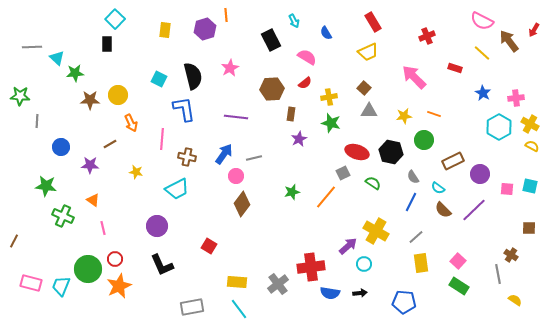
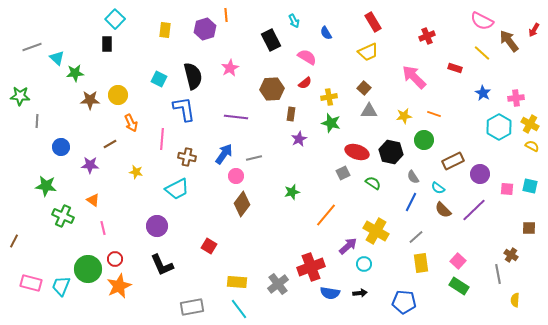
gray line at (32, 47): rotated 18 degrees counterclockwise
orange line at (326, 197): moved 18 px down
red cross at (311, 267): rotated 12 degrees counterclockwise
yellow semicircle at (515, 300): rotated 120 degrees counterclockwise
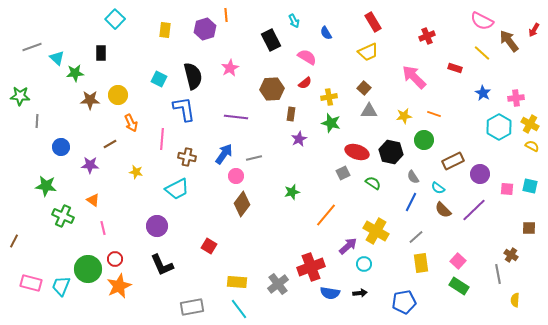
black rectangle at (107, 44): moved 6 px left, 9 px down
blue pentagon at (404, 302): rotated 15 degrees counterclockwise
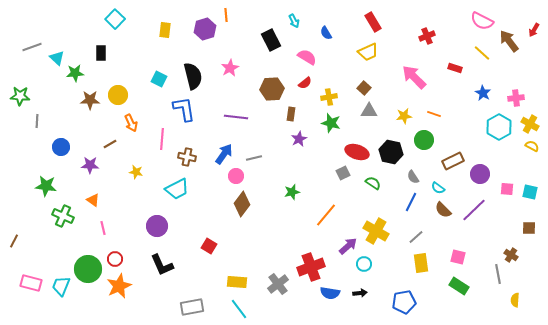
cyan square at (530, 186): moved 6 px down
pink square at (458, 261): moved 4 px up; rotated 28 degrees counterclockwise
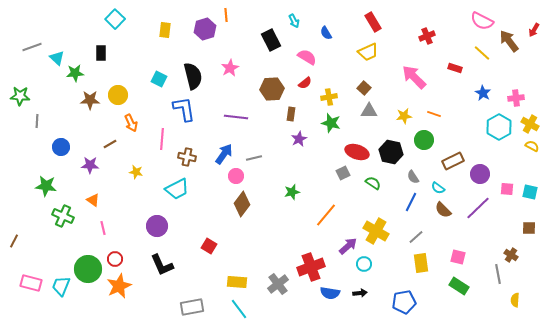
purple line at (474, 210): moved 4 px right, 2 px up
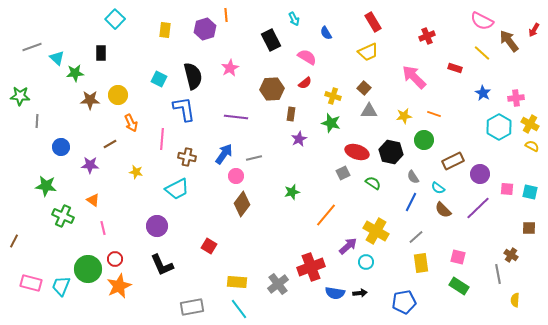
cyan arrow at (294, 21): moved 2 px up
yellow cross at (329, 97): moved 4 px right, 1 px up; rotated 28 degrees clockwise
cyan circle at (364, 264): moved 2 px right, 2 px up
blue semicircle at (330, 293): moved 5 px right
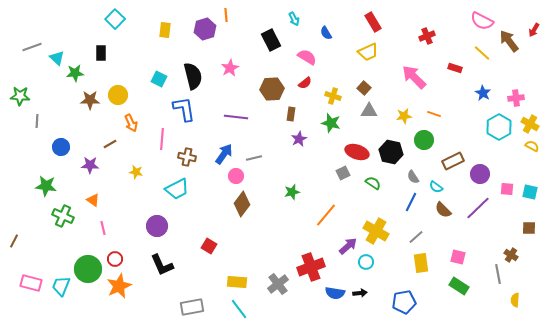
cyan semicircle at (438, 188): moved 2 px left, 1 px up
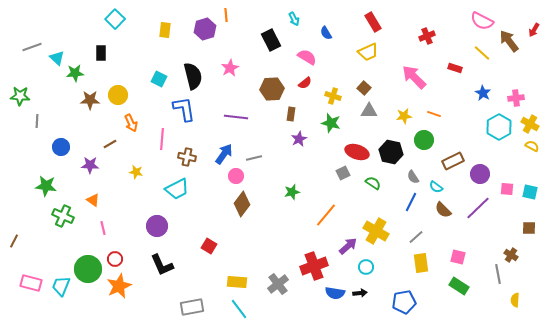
cyan circle at (366, 262): moved 5 px down
red cross at (311, 267): moved 3 px right, 1 px up
